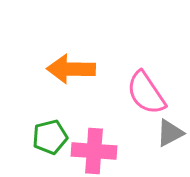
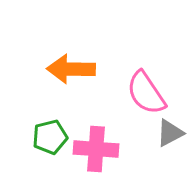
pink cross: moved 2 px right, 2 px up
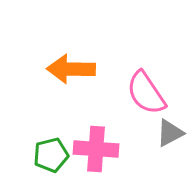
green pentagon: moved 1 px right, 18 px down
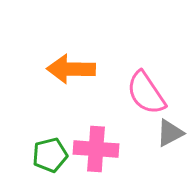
green pentagon: moved 1 px left
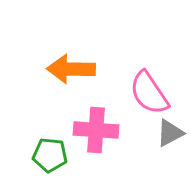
pink semicircle: moved 3 px right
pink cross: moved 19 px up
green pentagon: rotated 20 degrees clockwise
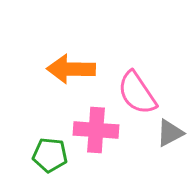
pink semicircle: moved 12 px left
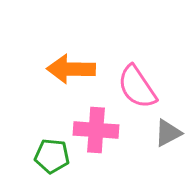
pink semicircle: moved 6 px up
gray triangle: moved 2 px left
green pentagon: moved 2 px right, 1 px down
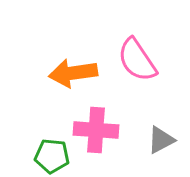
orange arrow: moved 2 px right, 4 px down; rotated 9 degrees counterclockwise
pink semicircle: moved 27 px up
gray triangle: moved 7 px left, 7 px down
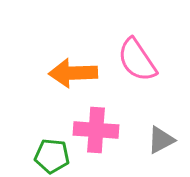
orange arrow: rotated 6 degrees clockwise
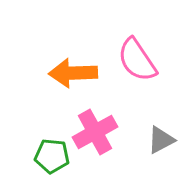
pink cross: moved 1 px left, 2 px down; rotated 33 degrees counterclockwise
